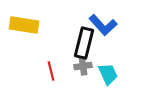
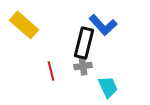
yellow rectangle: rotated 32 degrees clockwise
cyan trapezoid: moved 13 px down
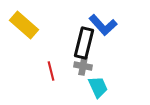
gray cross: rotated 18 degrees clockwise
cyan trapezoid: moved 10 px left
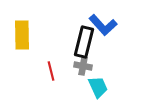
yellow rectangle: moved 2 px left, 10 px down; rotated 48 degrees clockwise
black rectangle: moved 1 px up
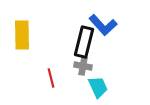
red line: moved 7 px down
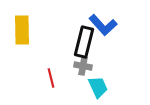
yellow rectangle: moved 5 px up
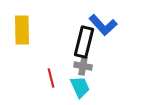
cyan trapezoid: moved 18 px left
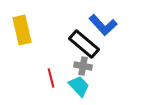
yellow rectangle: rotated 12 degrees counterclockwise
black rectangle: moved 2 px down; rotated 64 degrees counterclockwise
cyan trapezoid: moved 1 px left, 1 px up; rotated 20 degrees counterclockwise
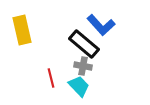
blue L-shape: moved 2 px left
